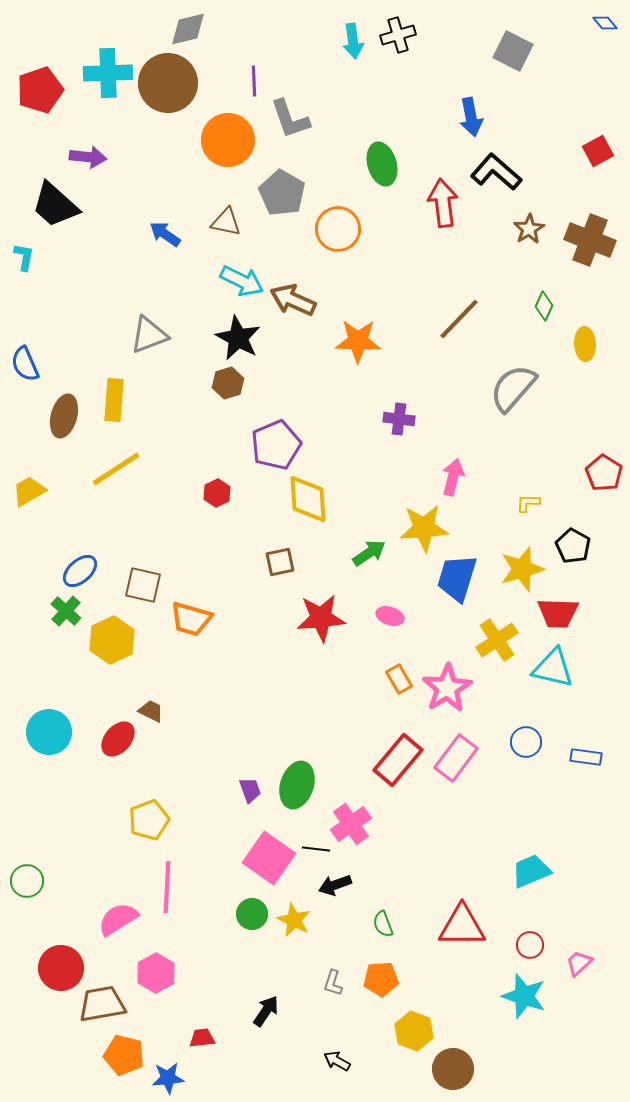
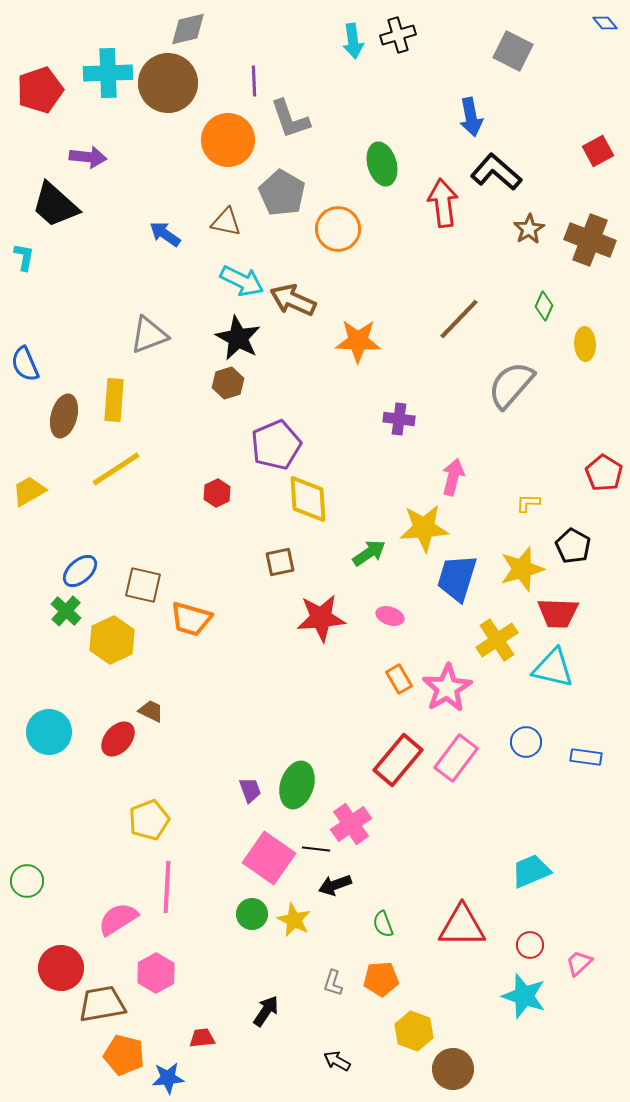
gray semicircle at (513, 388): moved 2 px left, 3 px up
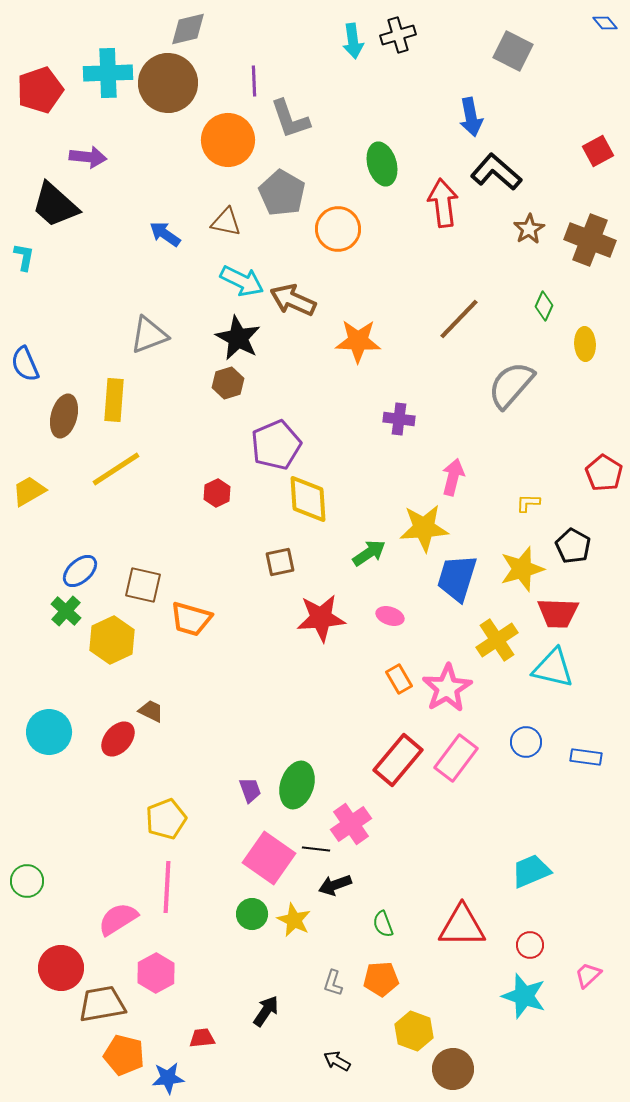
yellow pentagon at (149, 820): moved 17 px right, 1 px up
pink trapezoid at (579, 963): moved 9 px right, 12 px down
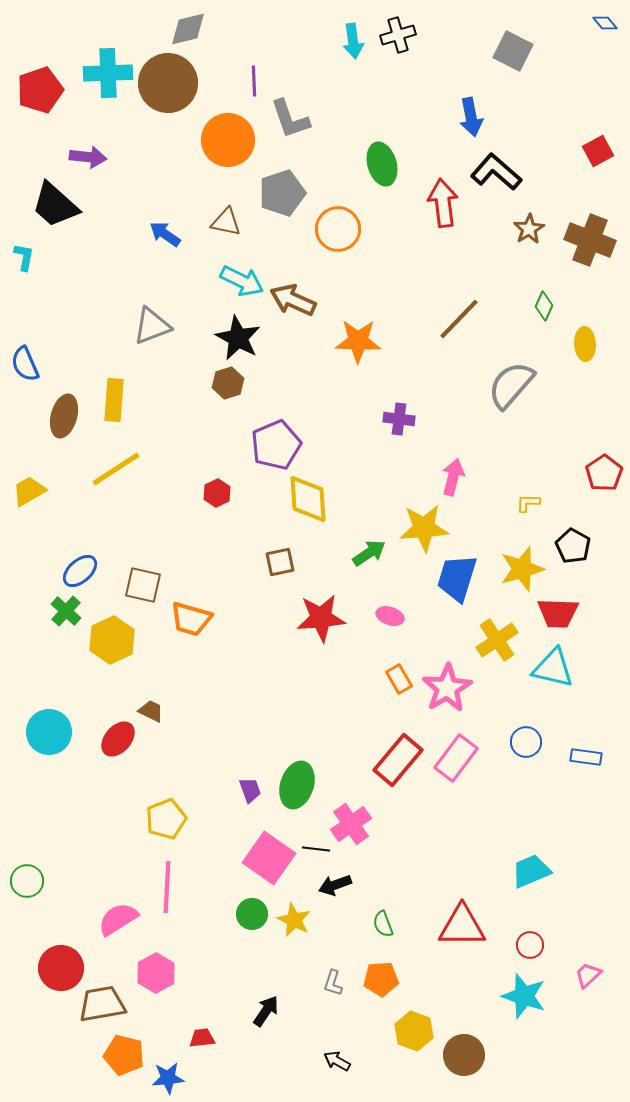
gray pentagon at (282, 193): rotated 24 degrees clockwise
gray triangle at (149, 335): moved 3 px right, 9 px up
red pentagon at (604, 473): rotated 6 degrees clockwise
brown circle at (453, 1069): moved 11 px right, 14 px up
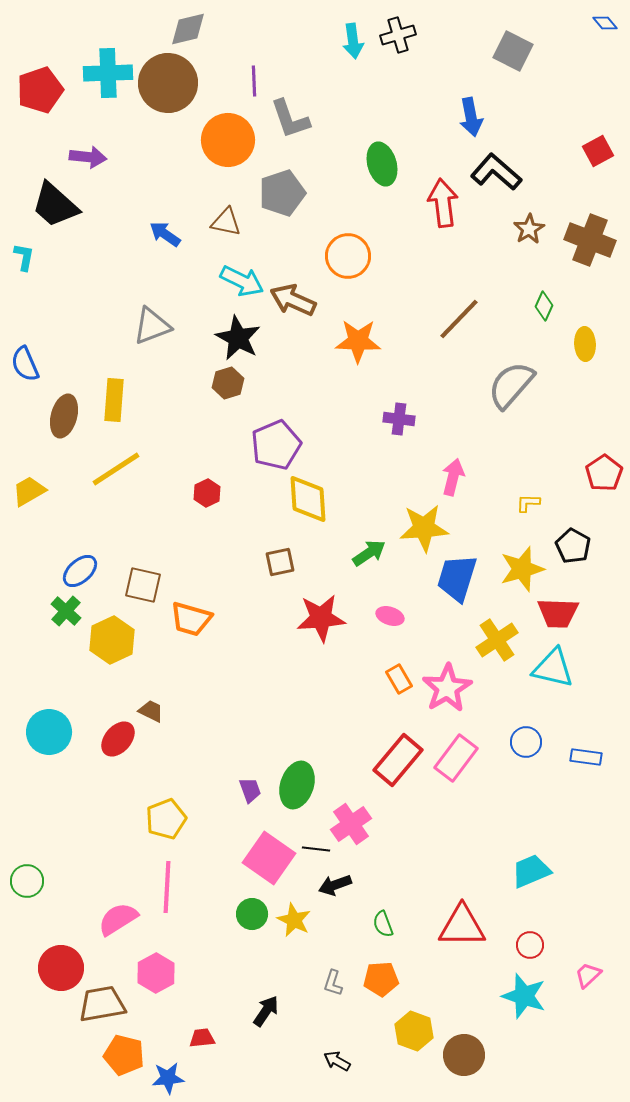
orange circle at (338, 229): moved 10 px right, 27 px down
red hexagon at (217, 493): moved 10 px left
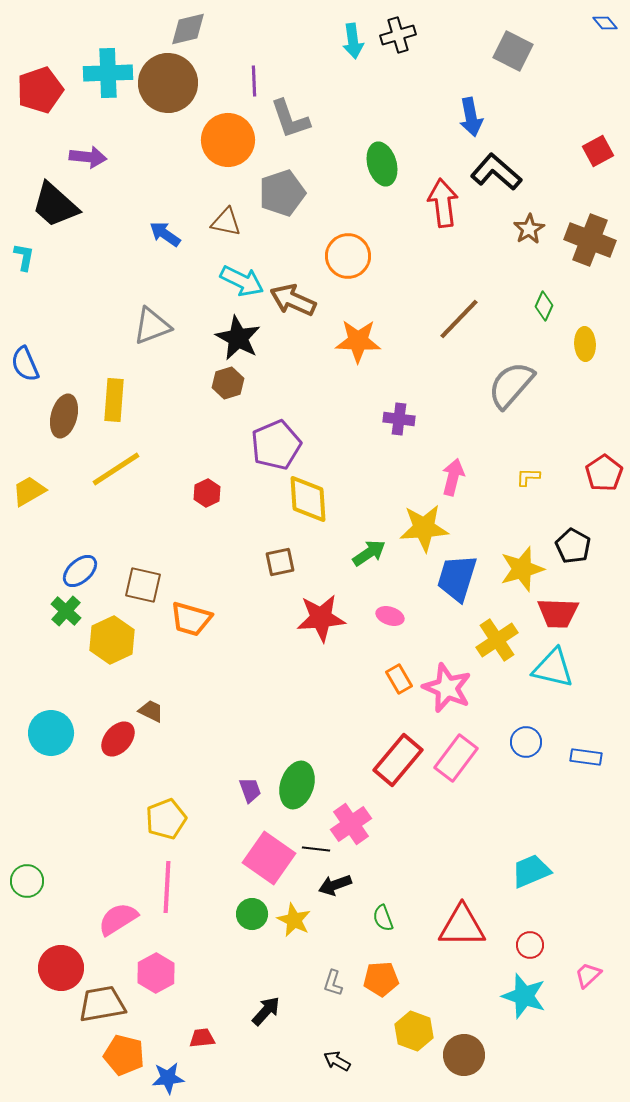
yellow L-shape at (528, 503): moved 26 px up
pink star at (447, 688): rotated 18 degrees counterclockwise
cyan circle at (49, 732): moved 2 px right, 1 px down
green semicircle at (383, 924): moved 6 px up
black arrow at (266, 1011): rotated 8 degrees clockwise
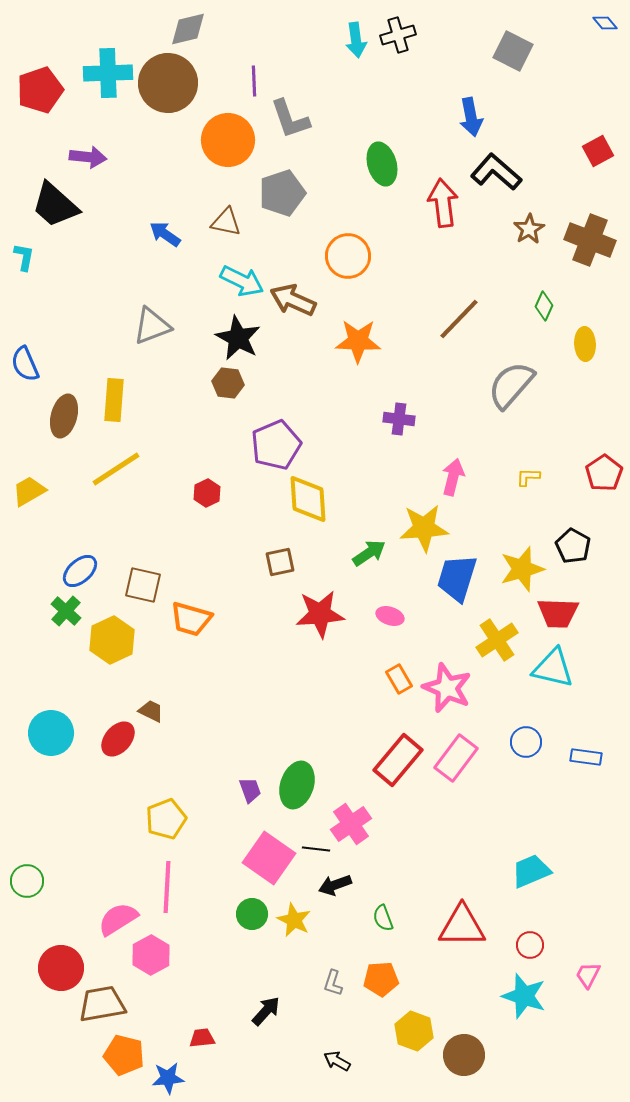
cyan arrow at (353, 41): moved 3 px right, 1 px up
brown hexagon at (228, 383): rotated 24 degrees clockwise
red star at (321, 618): moved 1 px left, 4 px up
pink hexagon at (156, 973): moved 5 px left, 18 px up
pink trapezoid at (588, 975): rotated 20 degrees counterclockwise
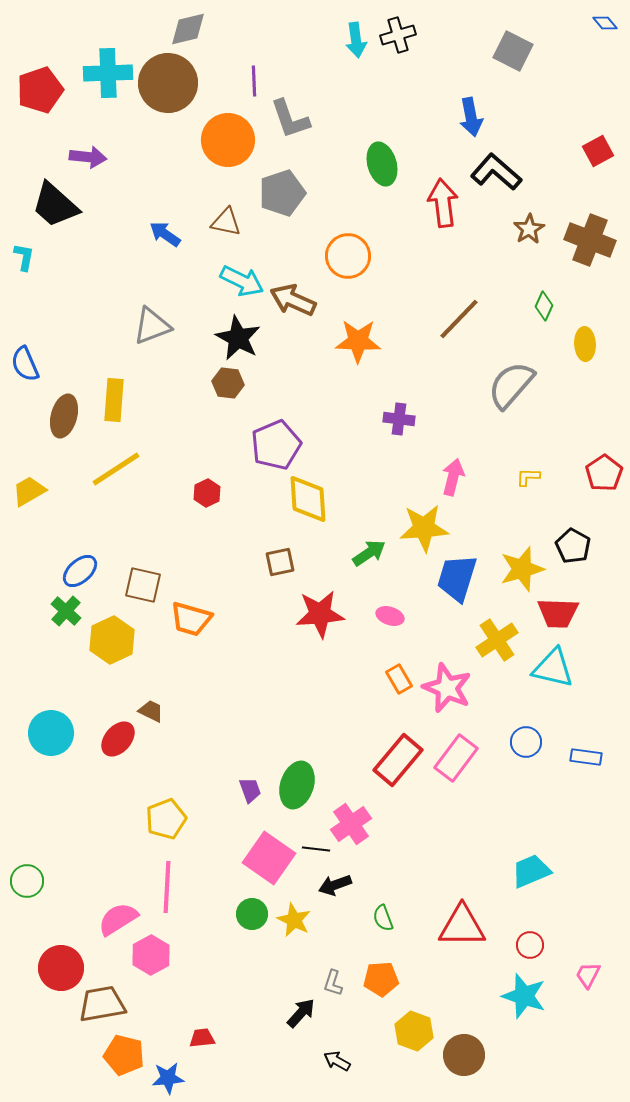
black arrow at (266, 1011): moved 35 px right, 2 px down
